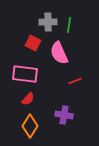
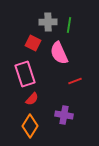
pink rectangle: rotated 65 degrees clockwise
red semicircle: moved 4 px right
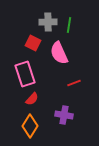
red line: moved 1 px left, 2 px down
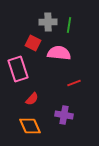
pink semicircle: rotated 120 degrees clockwise
pink rectangle: moved 7 px left, 5 px up
orange diamond: rotated 55 degrees counterclockwise
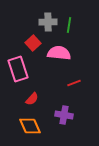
red square: rotated 21 degrees clockwise
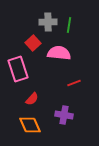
orange diamond: moved 1 px up
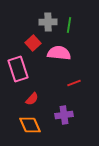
purple cross: rotated 18 degrees counterclockwise
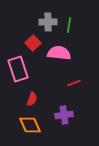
red semicircle: rotated 24 degrees counterclockwise
